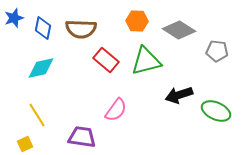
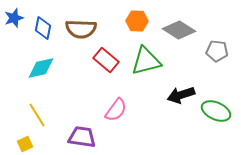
black arrow: moved 2 px right
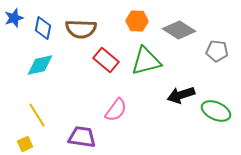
cyan diamond: moved 1 px left, 3 px up
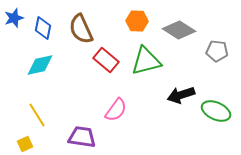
brown semicircle: rotated 64 degrees clockwise
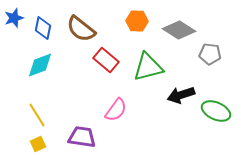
brown semicircle: rotated 28 degrees counterclockwise
gray pentagon: moved 7 px left, 3 px down
green triangle: moved 2 px right, 6 px down
cyan diamond: rotated 8 degrees counterclockwise
yellow square: moved 13 px right
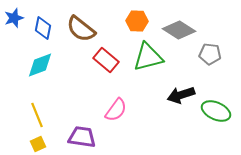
green triangle: moved 10 px up
yellow line: rotated 10 degrees clockwise
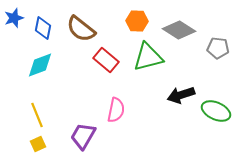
gray pentagon: moved 8 px right, 6 px up
pink semicircle: rotated 25 degrees counterclockwise
purple trapezoid: moved 1 px right, 1 px up; rotated 68 degrees counterclockwise
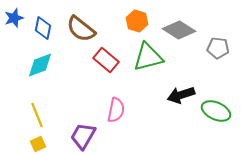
orange hexagon: rotated 15 degrees clockwise
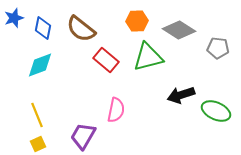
orange hexagon: rotated 20 degrees counterclockwise
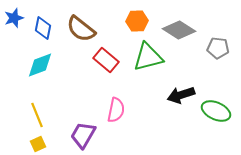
purple trapezoid: moved 1 px up
